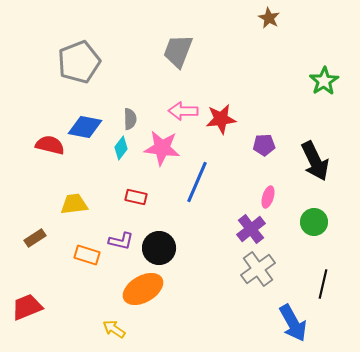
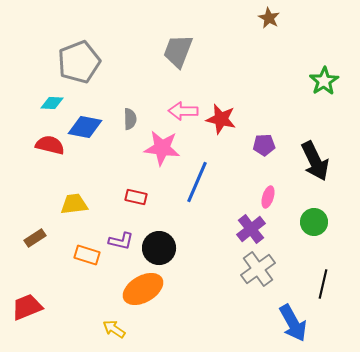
red star: rotated 20 degrees clockwise
cyan diamond: moved 69 px left, 45 px up; rotated 55 degrees clockwise
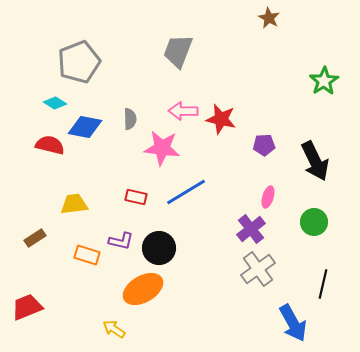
cyan diamond: moved 3 px right; rotated 30 degrees clockwise
blue line: moved 11 px left, 10 px down; rotated 36 degrees clockwise
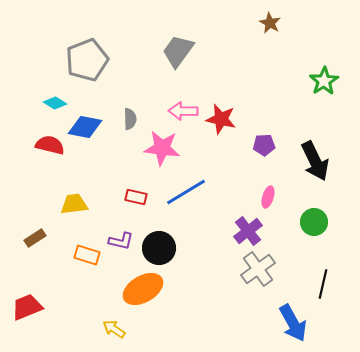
brown star: moved 1 px right, 5 px down
gray trapezoid: rotated 15 degrees clockwise
gray pentagon: moved 8 px right, 2 px up
purple cross: moved 3 px left, 2 px down
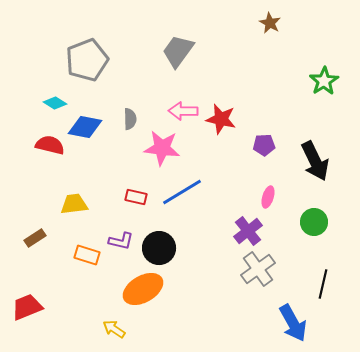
blue line: moved 4 px left
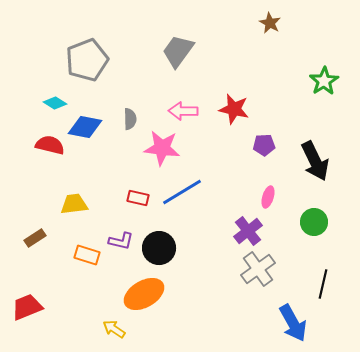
red star: moved 13 px right, 10 px up
red rectangle: moved 2 px right, 1 px down
orange ellipse: moved 1 px right, 5 px down
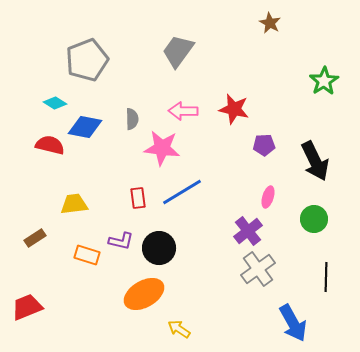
gray semicircle: moved 2 px right
red rectangle: rotated 70 degrees clockwise
green circle: moved 3 px up
black line: moved 3 px right, 7 px up; rotated 12 degrees counterclockwise
yellow arrow: moved 65 px right
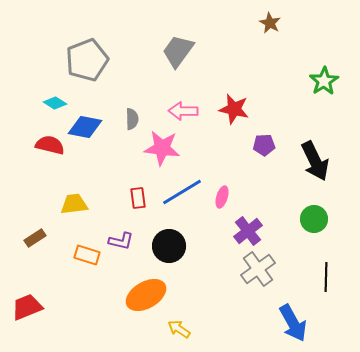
pink ellipse: moved 46 px left
black circle: moved 10 px right, 2 px up
orange ellipse: moved 2 px right, 1 px down
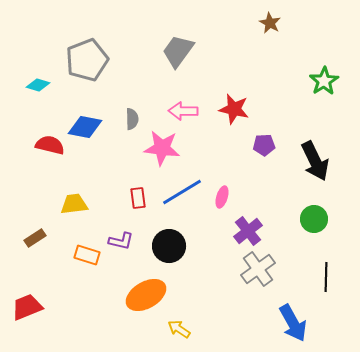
cyan diamond: moved 17 px left, 18 px up; rotated 15 degrees counterclockwise
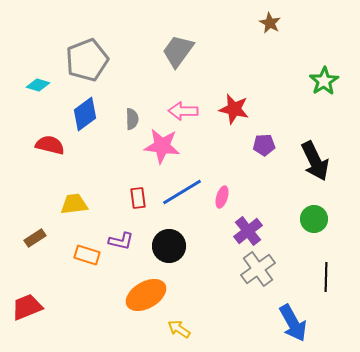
blue diamond: moved 13 px up; rotated 48 degrees counterclockwise
pink star: moved 2 px up
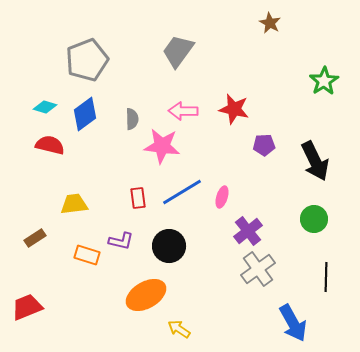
cyan diamond: moved 7 px right, 22 px down
